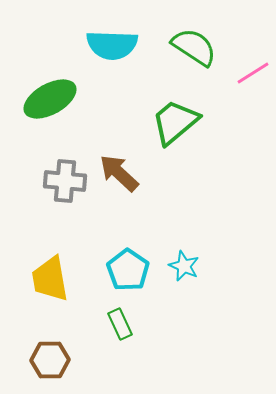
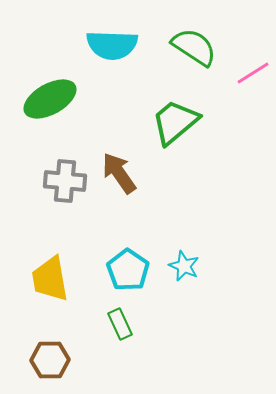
brown arrow: rotated 12 degrees clockwise
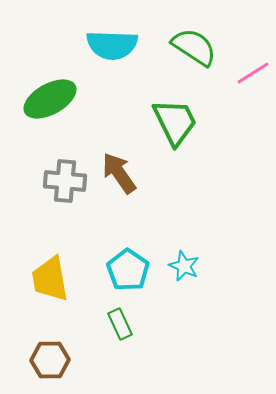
green trapezoid: rotated 104 degrees clockwise
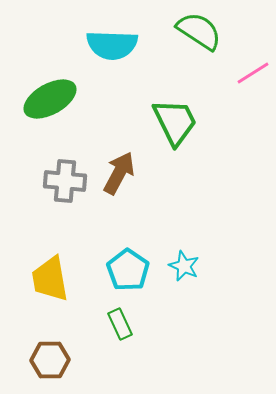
green semicircle: moved 5 px right, 16 px up
brown arrow: rotated 63 degrees clockwise
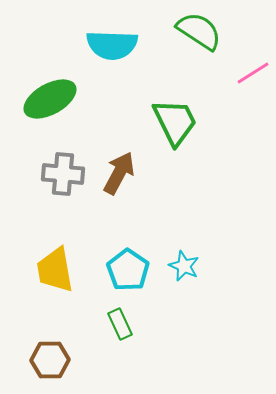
gray cross: moved 2 px left, 7 px up
yellow trapezoid: moved 5 px right, 9 px up
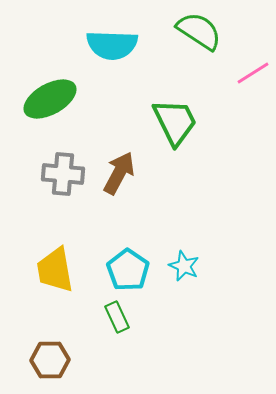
green rectangle: moved 3 px left, 7 px up
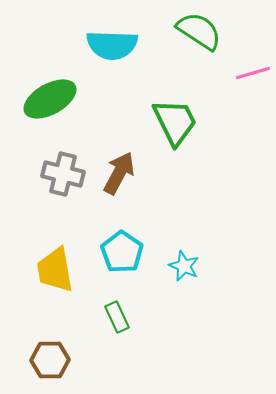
pink line: rotated 16 degrees clockwise
gray cross: rotated 9 degrees clockwise
cyan pentagon: moved 6 px left, 18 px up
